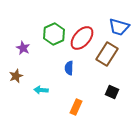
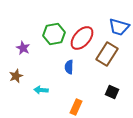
green hexagon: rotated 15 degrees clockwise
blue semicircle: moved 1 px up
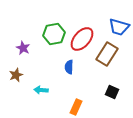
red ellipse: moved 1 px down
brown star: moved 1 px up
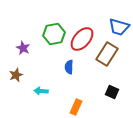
cyan arrow: moved 1 px down
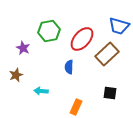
blue trapezoid: moved 1 px up
green hexagon: moved 5 px left, 3 px up
brown rectangle: rotated 15 degrees clockwise
black square: moved 2 px left, 1 px down; rotated 16 degrees counterclockwise
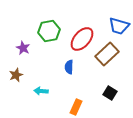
black square: rotated 24 degrees clockwise
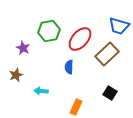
red ellipse: moved 2 px left
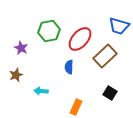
purple star: moved 2 px left
brown rectangle: moved 2 px left, 2 px down
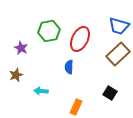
red ellipse: rotated 15 degrees counterclockwise
brown rectangle: moved 13 px right, 2 px up
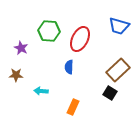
green hexagon: rotated 15 degrees clockwise
brown rectangle: moved 16 px down
brown star: rotated 24 degrees clockwise
orange rectangle: moved 3 px left
